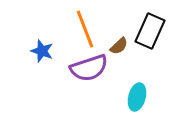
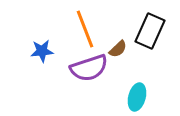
brown semicircle: moved 1 px left, 3 px down
blue star: rotated 25 degrees counterclockwise
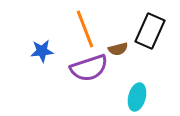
brown semicircle: rotated 30 degrees clockwise
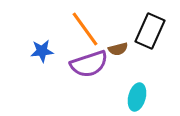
orange line: rotated 15 degrees counterclockwise
purple semicircle: moved 4 px up
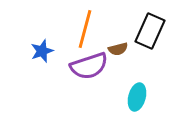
orange line: rotated 51 degrees clockwise
blue star: rotated 15 degrees counterclockwise
purple semicircle: moved 2 px down
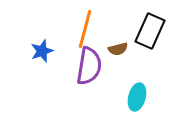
purple semicircle: rotated 63 degrees counterclockwise
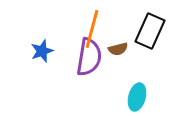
orange line: moved 7 px right
purple semicircle: moved 9 px up
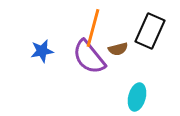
orange line: moved 1 px right, 1 px up
blue star: rotated 10 degrees clockwise
purple semicircle: rotated 132 degrees clockwise
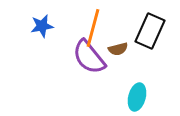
blue star: moved 25 px up
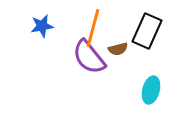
black rectangle: moved 3 px left
cyan ellipse: moved 14 px right, 7 px up
